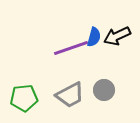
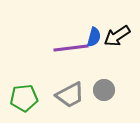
black arrow: rotated 8 degrees counterclockwise
purple line: rotated 12 degrees clockwise
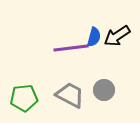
gray trapezoid: rotated 124 degrees counterclockwise
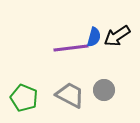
green pentagon: rotated 28 degrees clockwise
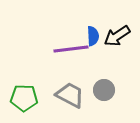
blue semicircle: moved 1 px left, 1 px up; rotated 18 degrees counterclockwise
purple line: moved 1 px down
green pentagon: rotated 20 degrees counterclockwise
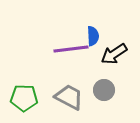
black arrow: moved 3 px left, 18 px down
gray trapezoid: moved 1 px left, 2 px down
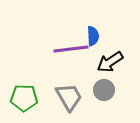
black arrow: moved 4 px left, 8 px down
gray trapezoid: rotated 32 degrees clockwise
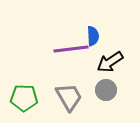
gray circle: moved 2 px right
